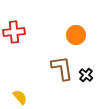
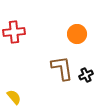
orange circle: moved 1 px right, 1 px up
black cross: rotated 24 degrees clockwise
yellow semicircle: moved 6 px left
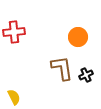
orange circle: moved 1 px right, 3 px down
yellow semicircle: rotated 14 degrees clockwise
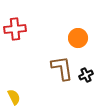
red cross: moved 1 px right, 3 px up
orange circle: moved 1 px down
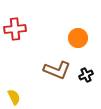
brown L-shape: moved 5 px left, 2 px down; rotated 120 degrees clockwise
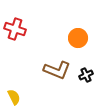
red cross: rotated 25 degrees clockwise
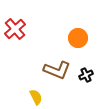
red cross: rotated 30 degrees clockwise
yellow semicircle: moved 22 px right
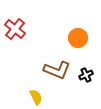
red cross: rotated 10 degrees counterclockwise
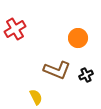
red cross: rotated 20 degrees clockwise
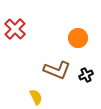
red cross: rotated 15 degrees counterclockwise
